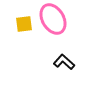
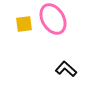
black L-shape: moved 2 px right, 7 px down
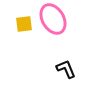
black L-shape: rotated 25 degrees clockwise
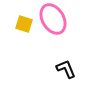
yellow square: rotated 24 degrees clockwise
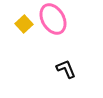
yellow square: rotated 30 degrees clockwise
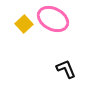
pink ellipse: rotated 32 degrees counterclockwise
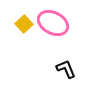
pink ellipse: moved 4 px down
